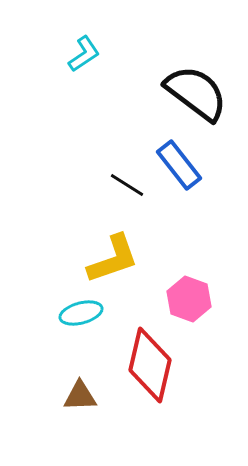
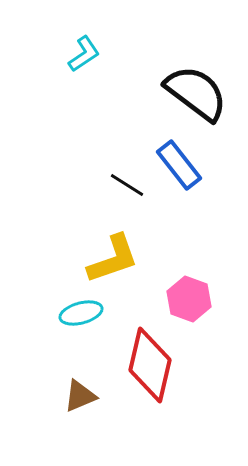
brown triangle: rotated 21 degrees counterclockwise
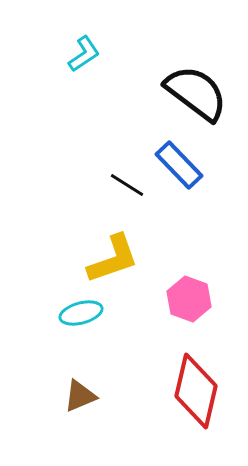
blue rectangle: rotated 6 degrees counterclockwise
red diamond: moved 46 px right, 26 px down
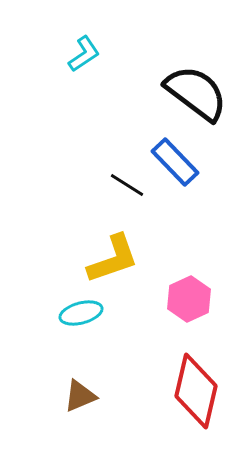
blue rectangle: moved 4 px left, 3 px up
pink hexagon: rotated 15 degrees clockwise
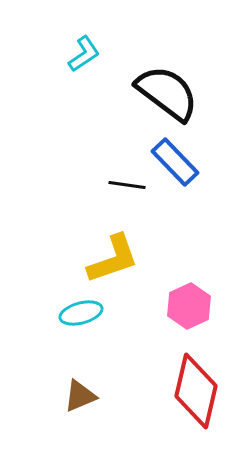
black semicircle: moved 29 px left
black line: rotated 24 degrees counterclockwise
pink hexagon: moved 7 px down
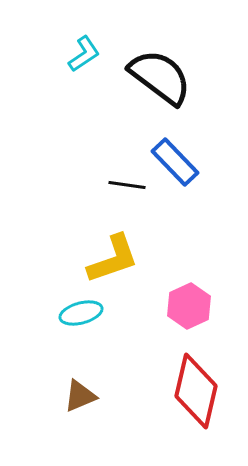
black semicircle: moved 7 px left, 16 px up
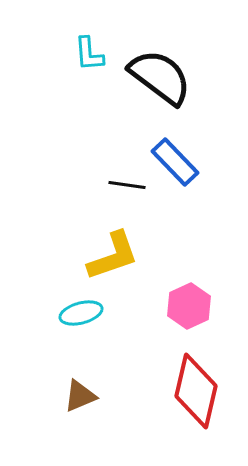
cyan L-shape: moved 5 px right; rotated 120 degrees clockwise
yellow L-shape: moved 3 px up
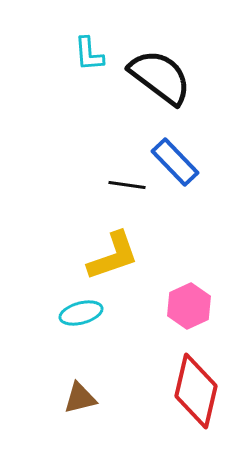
brown triangle: moved 2 px down; rotated 9 degrees clockwise
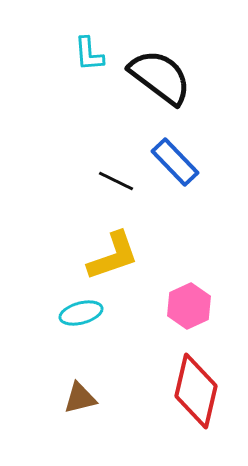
black line: moved 11 px left, 4 px up; rotated 18 degrees clockwise
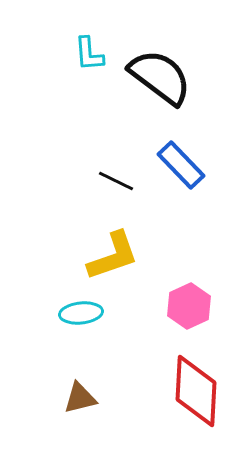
blue rectangle: moved 6 px right, 3 px down
cyan ellipse: rotated 9 degrees clockwise
red diamond: rotated 10 degrees counterclockwise
